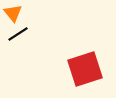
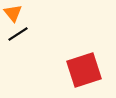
red square: moved 1 px left, 1 px down
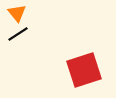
orange triangle: moved 4 px right
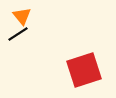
orange triangle: moved 5 px right, 3 px down
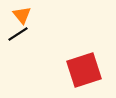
orange triangle: moved 1 px up
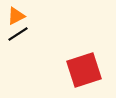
orange triangle: moved 6 px left, 1 px down; rotated 42 degrees clockwise
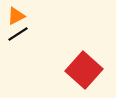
red square: rotated 30 degrees counterclockwise
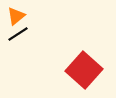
orange triangle: rotated 12 degrees counterclockwise
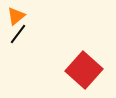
black line: rotated 20 degrees counterclockwise
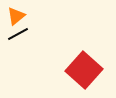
black line: rotated 25 degrees clockwise
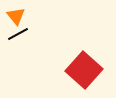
orange triangle: rotated 30 degrees counterclockwise
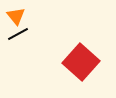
red square: moved 3 px left, 8 px up
